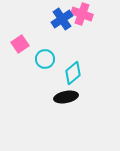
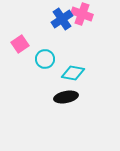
cyan diamond: rotated 50 degrees clockwise
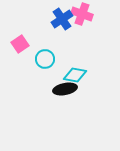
cyan diamond: moved 2 px right, 2 px down
black ellipse: moved 1 px left, 8 px up
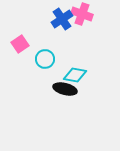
black ellipse: rotated 25 degrees clockwise
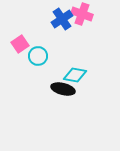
cyan circle: moved 7 px left, 3 px up
black ellipse: moved 2 px left
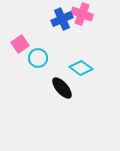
blue cross: rotated 10 degrees clockwise
cyan circle: moved 2 px down
cyan diamond: moved 6 px right, 7 px up; rotated 25 degrees clockwise
black ellipse: moved 1 px left, 1 px up; rotated 35 degrees clockwise
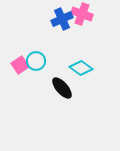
pink square: moved 21 px down
cyan circle: moved 2 px left, 3 px down
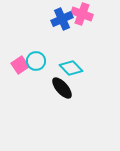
cyan diamond: moved 10 px left; rotated 10 degrees clockwise
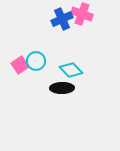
cyan diamond: moved 2 px down
black ellipse: rotated 50 degrees counterclockwise
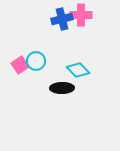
pink cross: moved 1 px left, 1 px down; rotated 20 degrees counterclockwise
blue cross: rotated 10 degrees clockwise
cyan diamond: moved 7 px right
